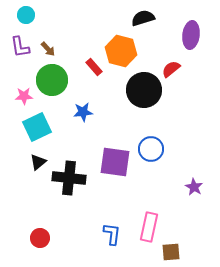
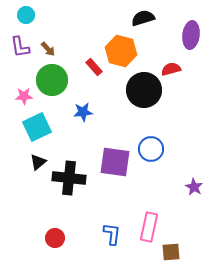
red semicircle: rotated 24 degrees clockwise
red circle: moved 15 px right
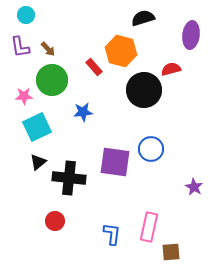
red circle: moved 17 px up
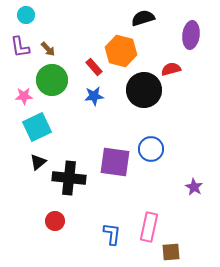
blue star: moved 11 px right, 16 px up
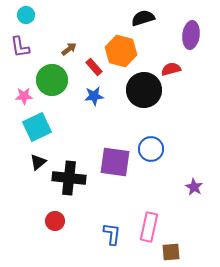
brown arrow: moved 21 px right; rotated 84 degrees counterclockwise
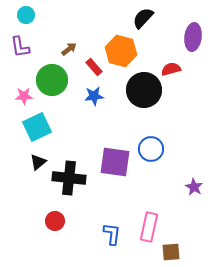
black semicircle: rotated 30 degrees counterclockwise
purple ellipse: moved 2 px right, 2 px down
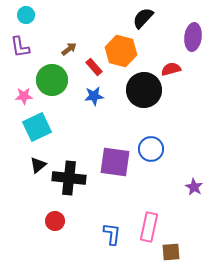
black triangle: moved 3 px down
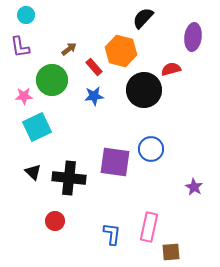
black triangle: moved 5 px left, 7 px down; rotated 36 degrees counterclockwise
